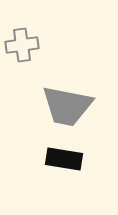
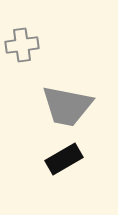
black rectangle: rotated 39 degrees counterclockwise
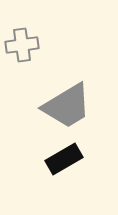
gray trapezoid: rotated 42 degrees counterclockwise
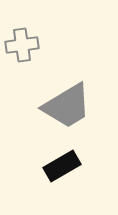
black rectangle: moved 2 px left, 7 px down
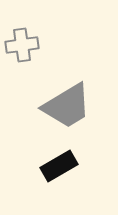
black rectangle: moved 3 px left
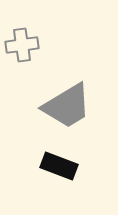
black rectangle: rotated 51 degrees clockwise
